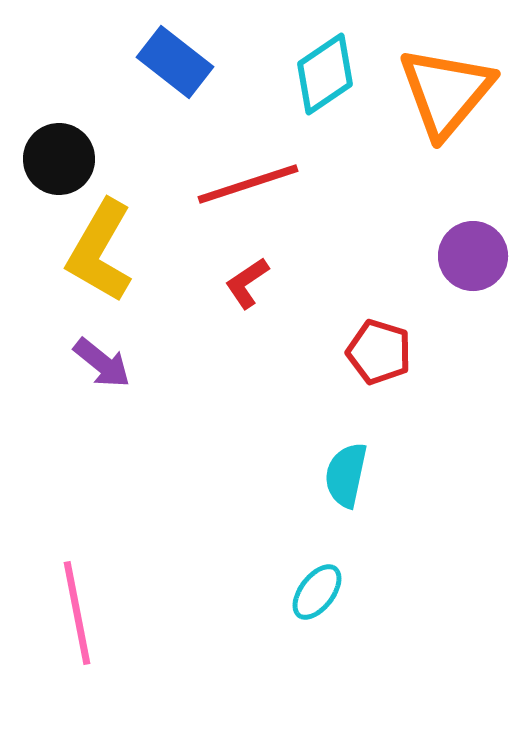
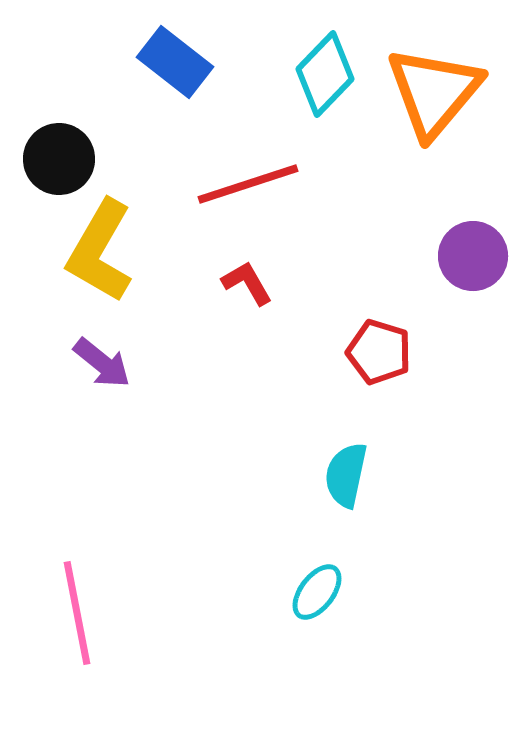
cyan diamond: rotated 12 degrees counterclockwise
orange triangle: moved 12 px left
red L-shape: rotated 94 degrees clockwise
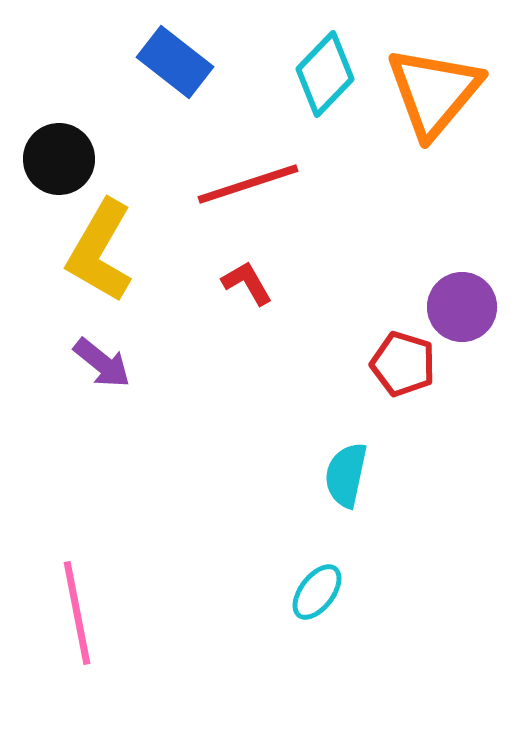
purple circle: moved 11 px left, 51 px down
red pentagon: moved 24 px right, 12 px down
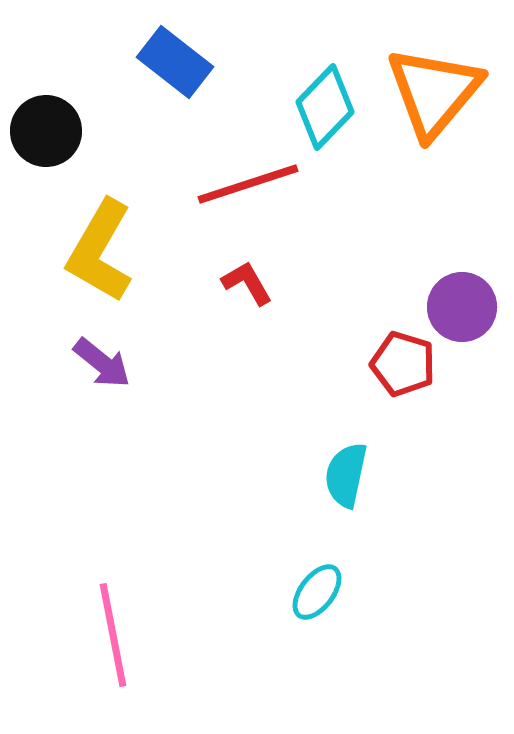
cyan diamond: moved 33 px down
black circle: moved 13 px left, 28 px up
pink line: moved 36 px right, 22 px down
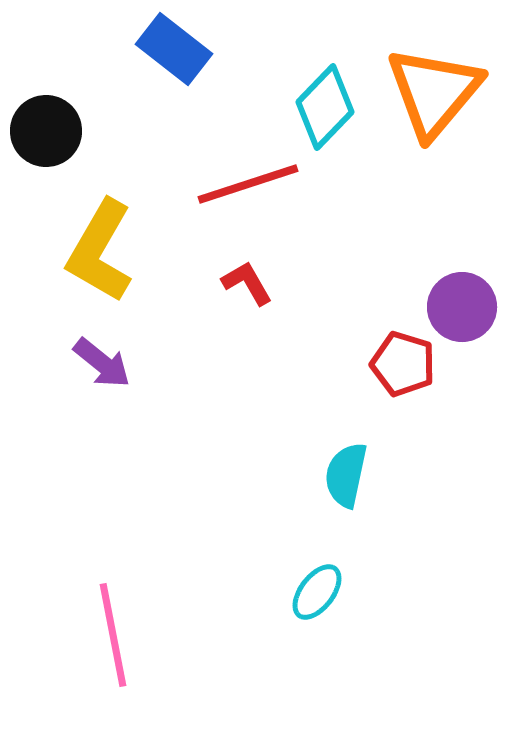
blue rectangle: moved 1 px left, 13 px up
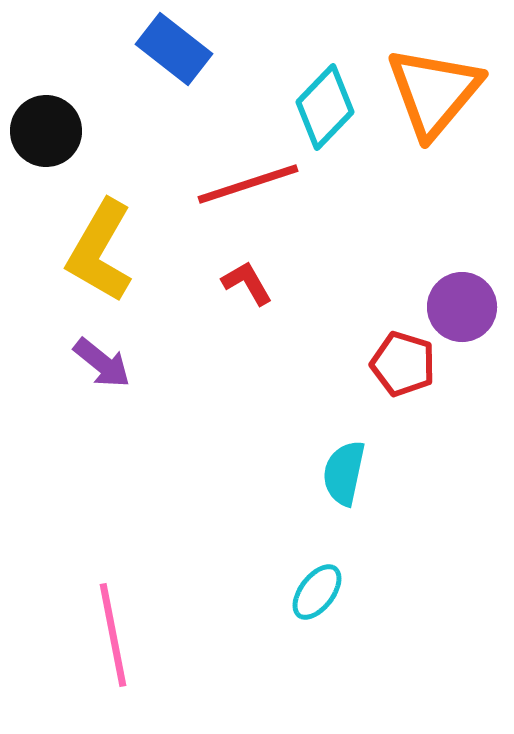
cyan semicircle: moved 2 px left, 2 px up
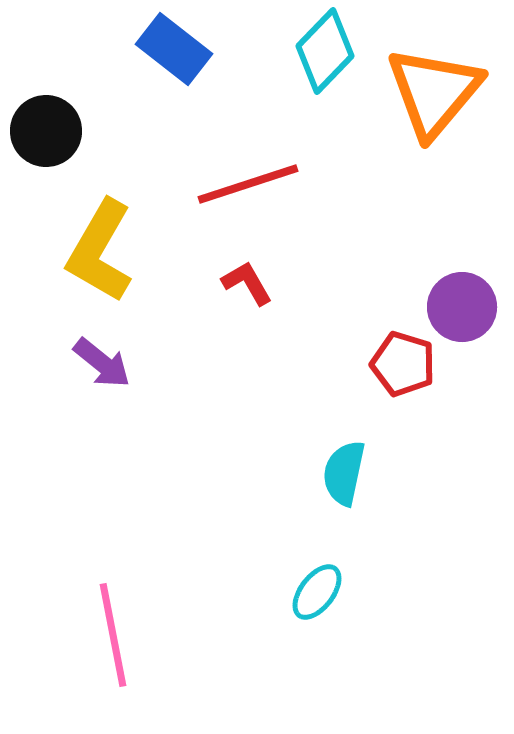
cyan diamond: moved 56 px up
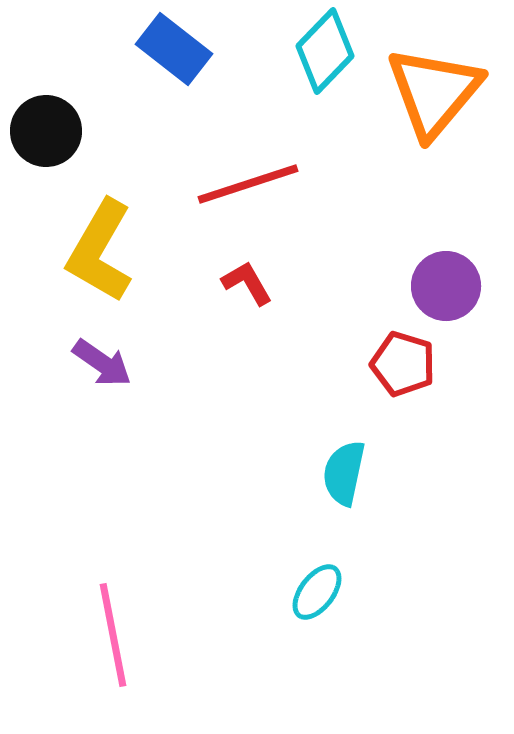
purple circle: moved 16 px left, 21 px up
purple arrow: rotated 4 degrees counterclockwise
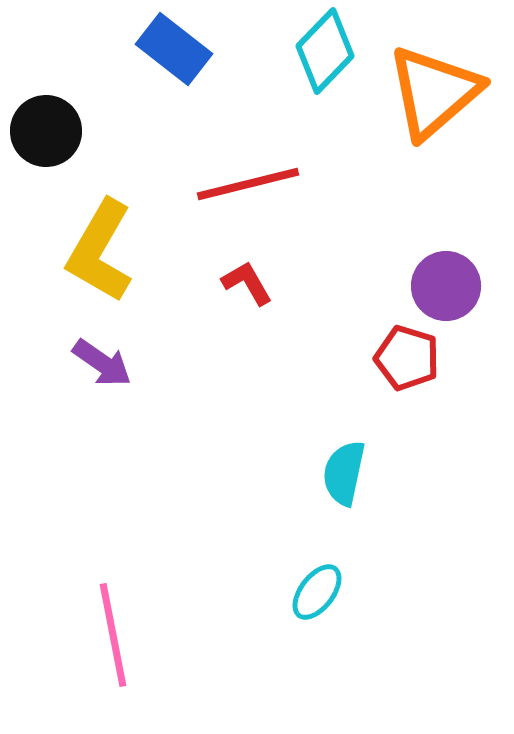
orange triangle: rotated 9 degrees clockwise
red line: rotated 4 degrees clockwise
red pentagon: moved 4 px right, 6 px up
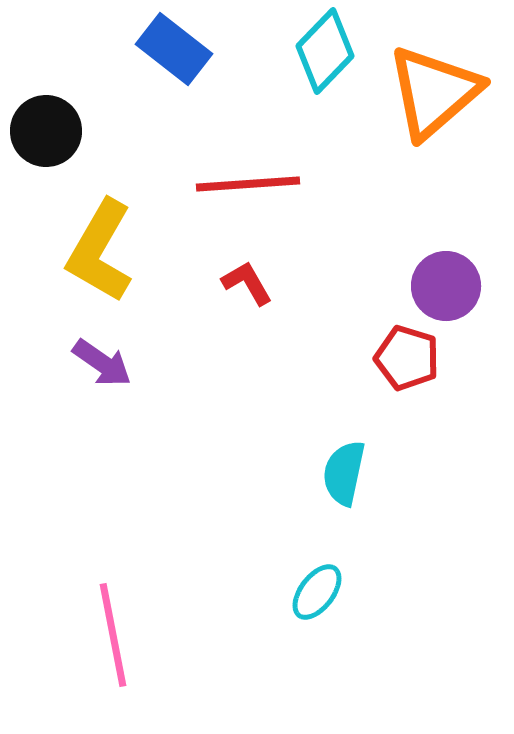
red line: rotated 10 degrees clockwise
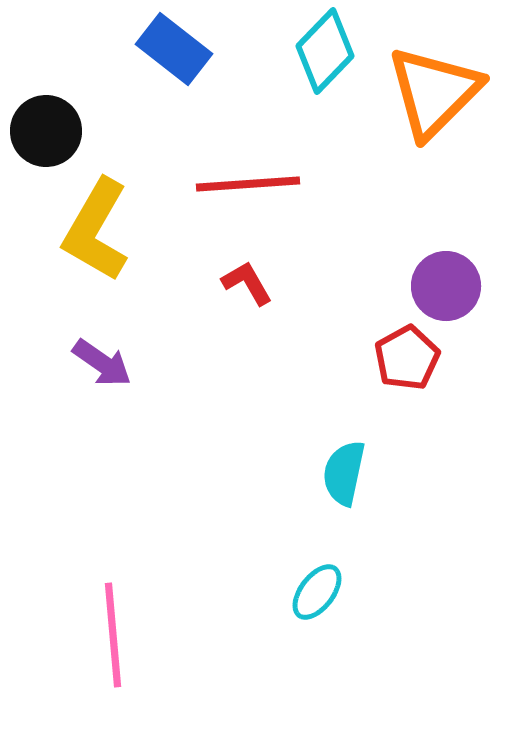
orange triangle: rotated 4 degrees counterclockwise
yellow L-shape: moved 4 px left, 21 px up
red pentagon: rotated 26 degrees clockwise
pink line: rotated 6 degrees clockwise
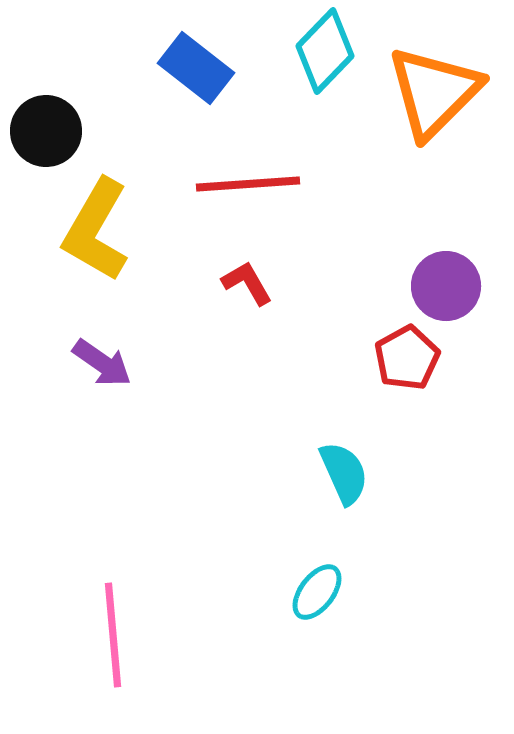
blue rectangle: moved 22 px right, 19 px down
cyan semicircle: rotated 144 degrees clockwise
